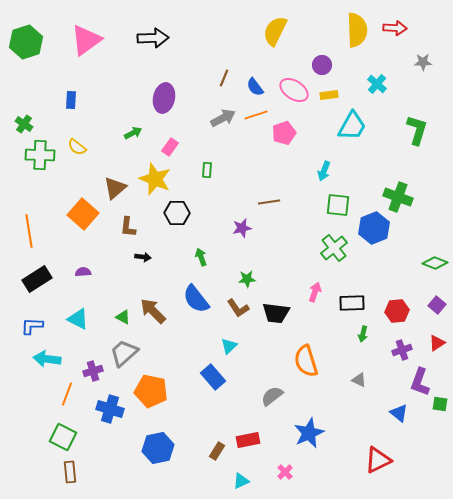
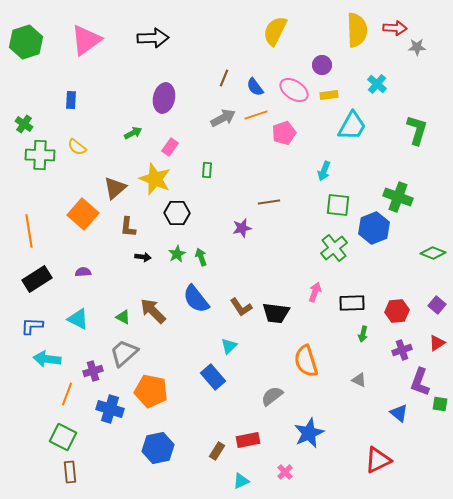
gray star at (423, 62): moved 6 px left, 15 px up
green diamond at (435, 263): moved 2 px left, 10 px up
green star at (247, 279): moved 70 px left, 25 px up; rotated 24 degrees counterclockwise
brown L-shape at (238, 308): moved 3 px right, 1 px up
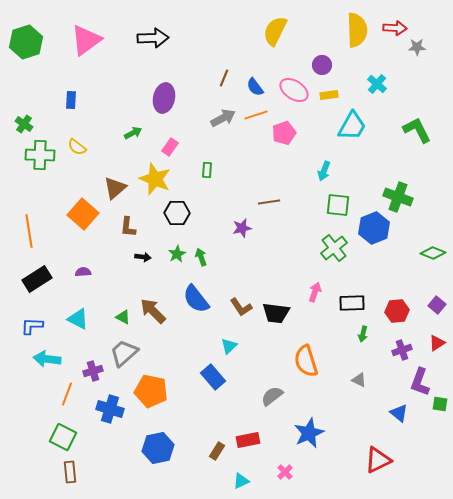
green L-shape at (417, 130): rotated 44 degrees counterclockwise
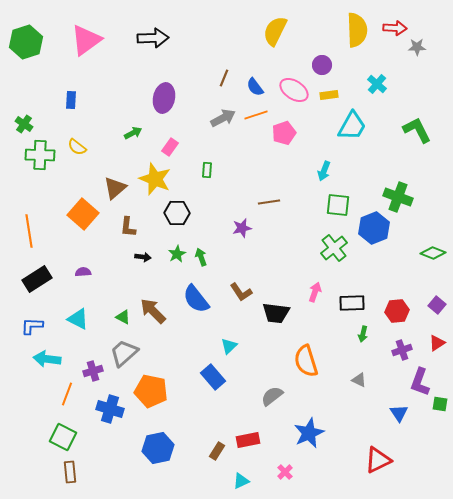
brown L-shape at (241, 307): moved 15 px up
blue triangle at (399, 413): rotated 18 degrees clockwise
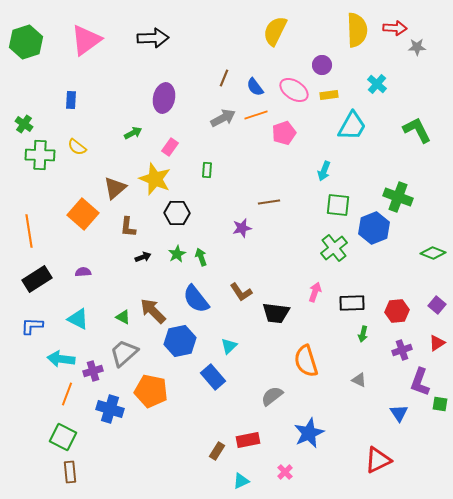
black arrow at (143, 257): rotated 28 degrees counterclockwise
cyan arrow at (47, 359): moved 14 px right
blue hexagon at (158, 448): moved 22 px right, 107 px up
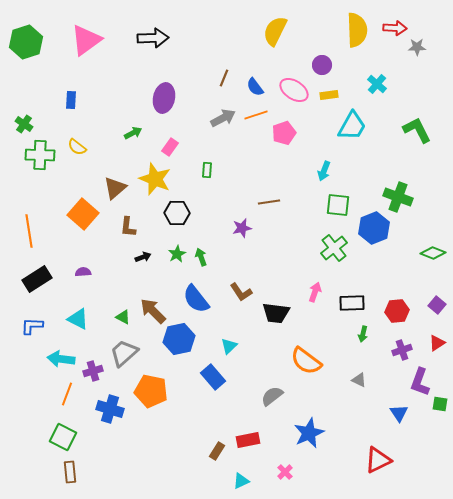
blue hexagon at (180, 341): moved 1 px left, 2 px up
orange semicircle at (306, 361): rotated 36 degrees counterclockwise
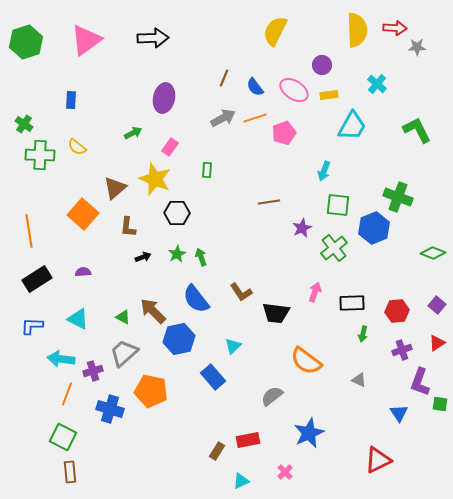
orange line at (256, 115): moved 1 px left, 3 px down
purple star at (242, 228): moved 60 px right; rotated 12 degrees counterclockwise
cyan triangle at (229, 346): moved 4 px right
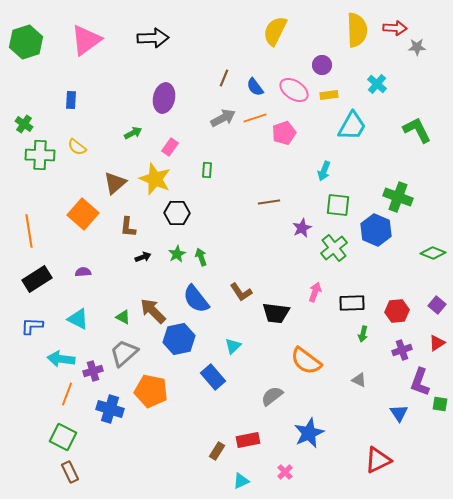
brown triangle at (115, 188): moved 5 px up
blue hexagon at (374, 228): moved 2 px right, 2 px down; rotated 16 degrees counterclockwise
brown rectangle at (70, 472): rotated 20 degrees counterclockwise
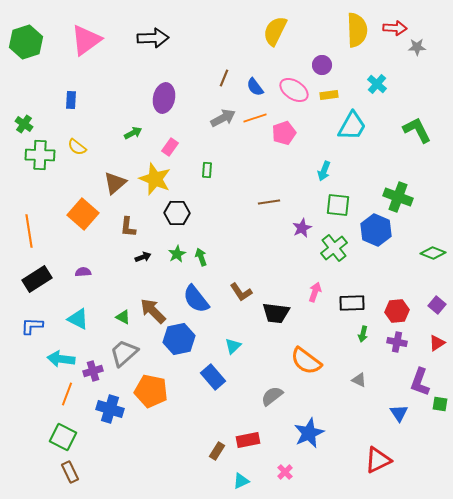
purple cross at (402, 350): moved 5 px left, 8 px up; rotated 30 degrees clockwise
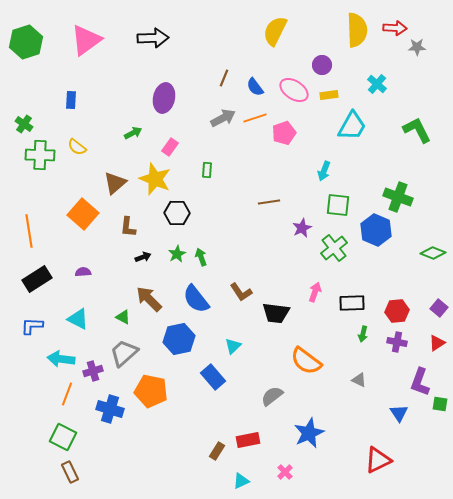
purple square at (437, 305): moved 2 px right, 3 px down
brown arrow at (153, 311): moved 4 px left, 12 px up
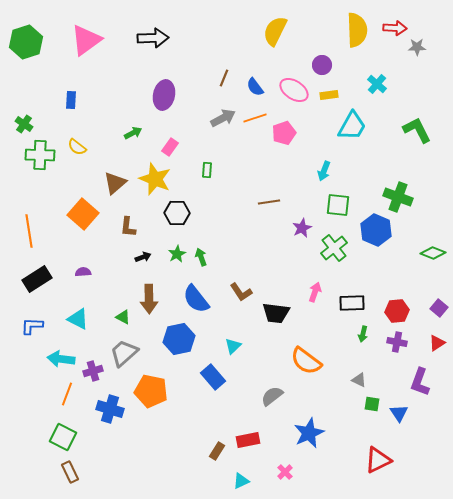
purple ellipse at (164, 98): moved 3 px up
brown arrow at (149, 299): rotated 136 degrees counterclockwise
green square at (440, 404): moved 68 px left
